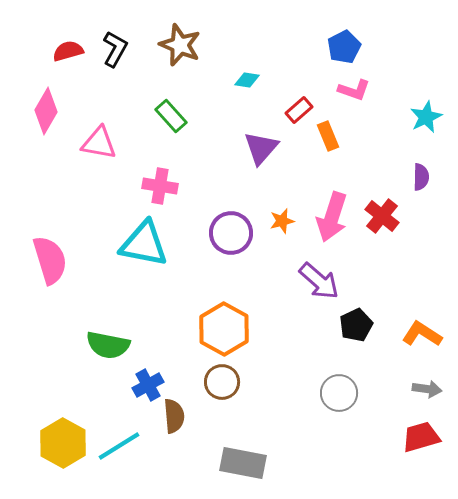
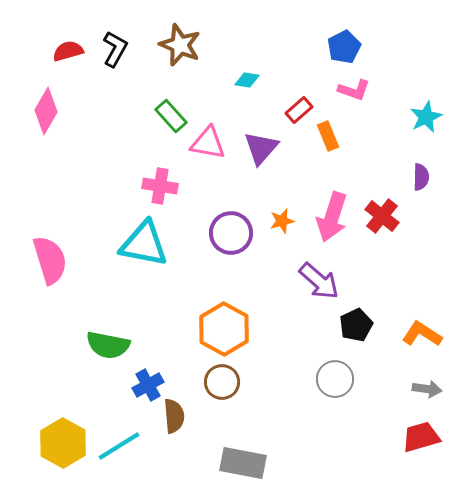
pink triangle: moved 109 px right
gray circle: moved 4 px left, 14 px up
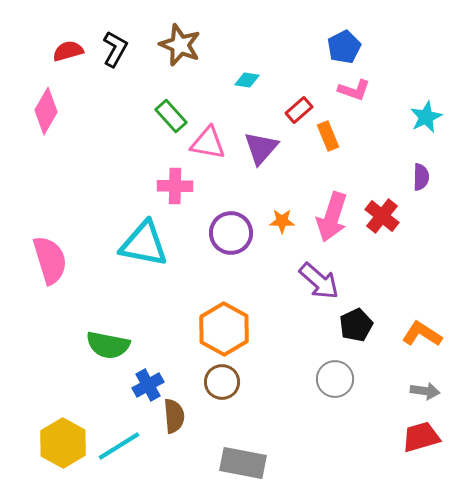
pink cross: moved 15 px right; rotated 8 degrees counterclockwise
orange star: rotated 15 degrees clockwise
gray arrow: moved 2 px left, 2 px down
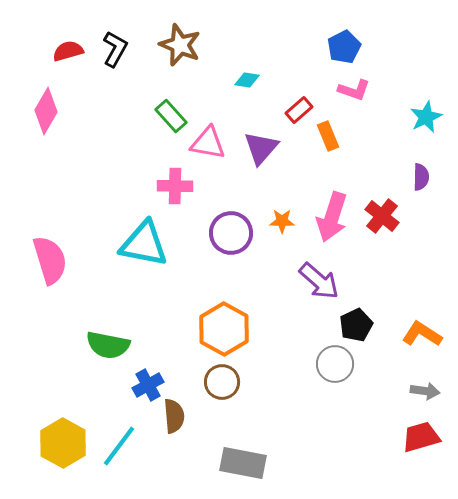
gray circle: moved 15 px up
cyan line: rotated 21 degrees counterclockwise
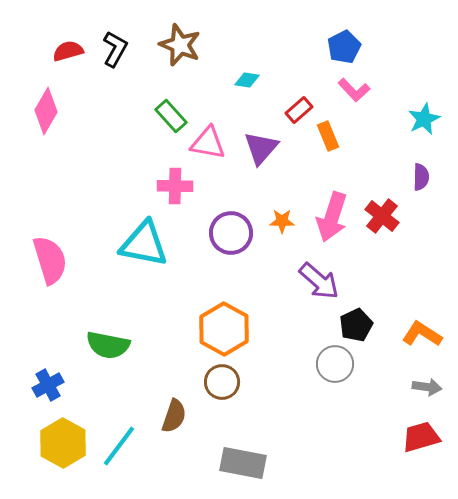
pink L-shape: rotated 28 degrees clockwise
cyan star: moved 2 px left, 2 px down
blue cross: moved 100 px left
gray arrow: moved 2 px right, 4 px up
brown semicircle: rotated 24 degrees clockwise
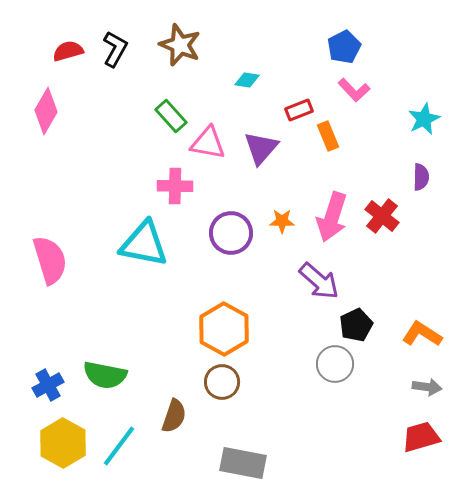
red rectangle: rotated 20 degrees clockwise
green semicircle: moved 3 px left, 30 px down
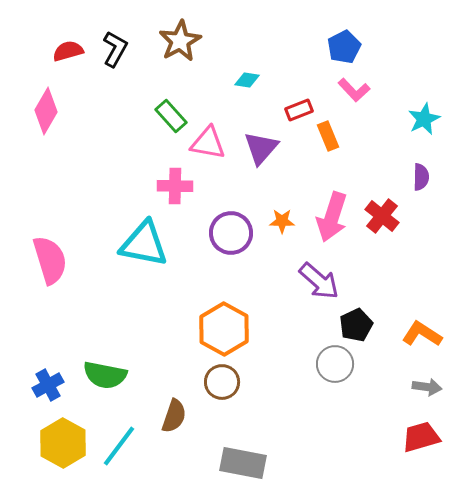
brown star: moved 4 px up; rotated 21 degrees clockwise
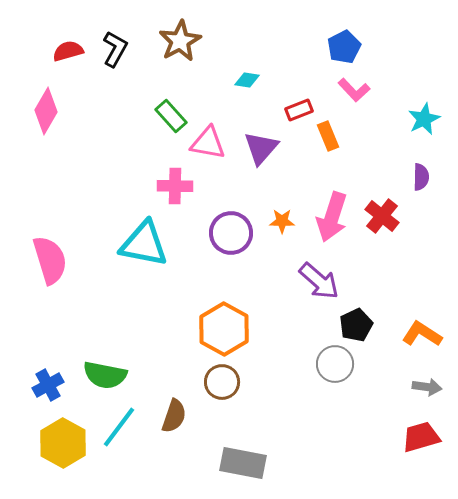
cyan line: moved 19 px up
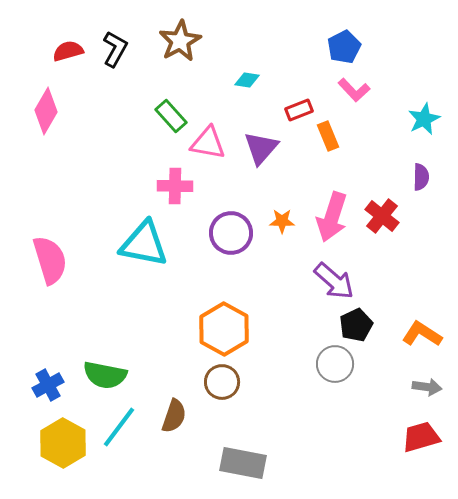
purple arrow: moved 15 px right
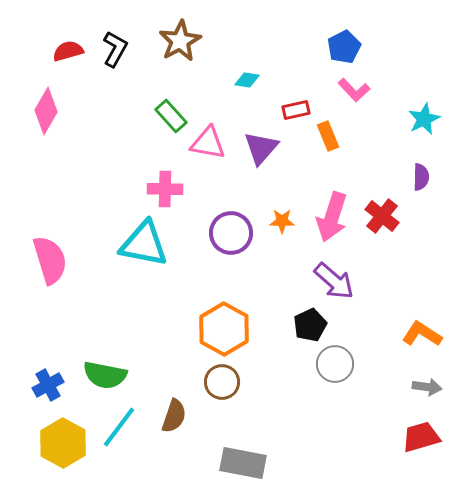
red rectangle: moved 3 px left; rotated 8 degrees clockwise
pink cross: moved 10 px left, 3 px down
black pentagon: moved 46 px left
